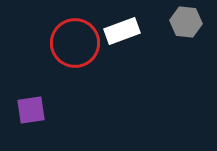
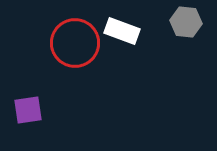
white rectangle: rotated 40 degrees clockwise
purple square: moved 3 px left
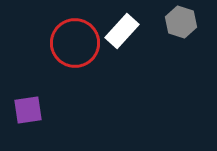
gray hexagon: moved 5 px left; rotated 12 degrees clockwise
white rectangle: rotated 68 degrees counterclockwise
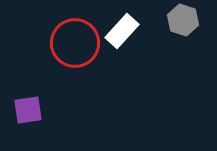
gray hexagon: moved 2 px right, 2 px up
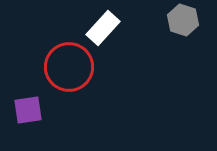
white rectangle: moved 19 px left, 3 px up
red circle: moved 6 px left, 24 px down
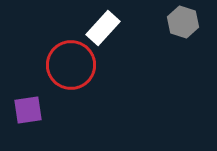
gray hexagon: moved 2 px down
red circle: moved 2 px right, 2 px up
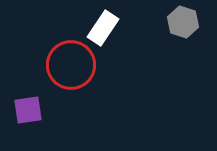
white rectangle: rotated 8 degrees counterclockwise
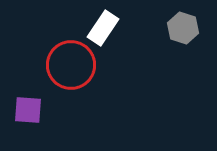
gray hexagon: moved 6 px down
purple square: rotated 12 degrees clockwise
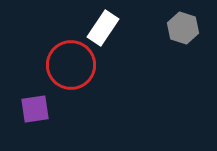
purple square: moved 7 px right, 1 px up; rotated 12 degrees counterclockwise
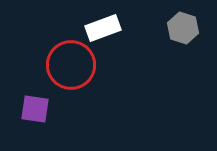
white rectangle: rotated 36 degrees clockwise
purple square: rotated 16 degrees clockwise
